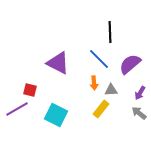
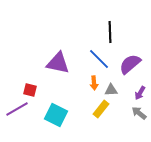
purple triangle: rotated 15 degrees counterclockwise
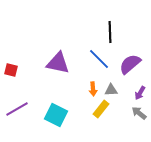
orange arrow: moved 1 px left, 6 px down
red square: moved 19 px left, 20 px up
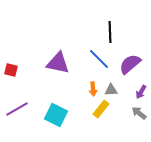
purple arrow: moved 1 px right, 1 px up
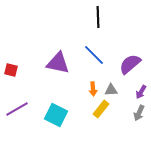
black line: moved 12 px left, 15 px up
blue line: moved 5 px left, 4 px up
gray arrow: rotated 105 degrees counterclockwise
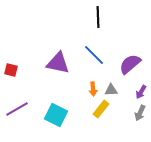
gray arrow: moved 1 px right
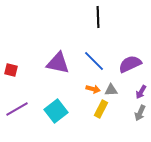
blue line: moved 6 px down
purple semicircle: rotated 15 degrees clockwise
orange arrow: rotated 72 degrees counterclockwise
yellow rectangle: rotated 12 degrees counterclockwise
cyan square: moved 4 px up; rotated 25 degrees clockwise
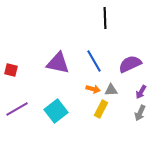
black line: moved 7 px right, 1 px down
blue line: rotated 15 degrees clockwise
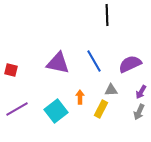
black line: moved 2 px right, 3 px up
orange arrow: moved 13 px left, 8 px down; rotated 104 degrees counterclockwise
gray arrow: moved 1 px left, 1 px up
